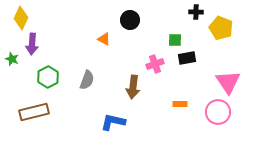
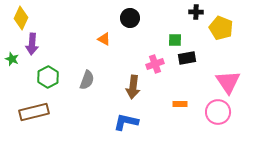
black circle: moved 2 px up
blue L-shape: moved 13 px right
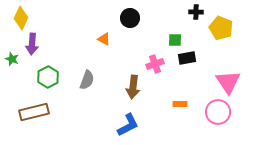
blue L-shape: moved 2 px right, 3 px down; rotated 140 degrees clockwise
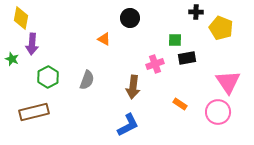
yellow diamond: rotated 15 degrees counterclockwise
orange rectangle: rotated 32 degrees clockwise
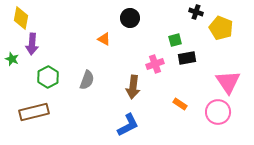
black cross: rotated 16 degrees clockwise
green square: rotated 16 degrees counterclockwise
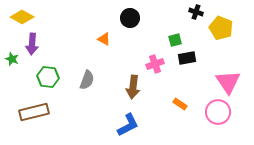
yellow diamond: moved 1 px right, 1 px up; rotated 70 degrees counterclockwise
green hexagon: rotated 25 degrees counterclockwise
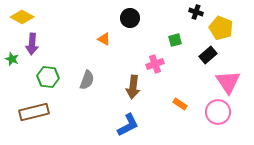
black rectangle: moved 21 px right, 3 px up; rotated 30 degrees counterclockwise
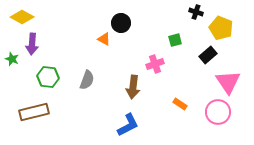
black circle: moved 9 px left, 5 px down
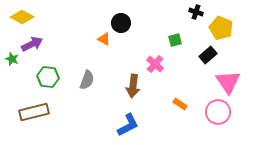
purple arrow: rotated 120 degrees counterclockwise
pink cross: rotated 30 degrees counterclockwise
brown arrow: moved 1 px up
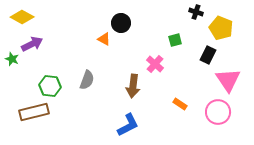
black rectangle: rotated 24 degrees counterclockwise
green hexagon: moved 2 px right, 9 px down
pink triangle: moved 2 px up
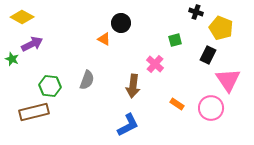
orange rectangle: moved 3 px left
pink circle: moved 7 px left, 4 px up
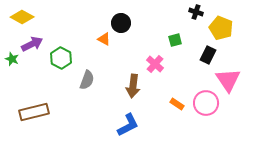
green hexagon: moved 11 px right, 28 px up; rotated 20 degrees clockwise
pink circle: moved 5 px left, 5 px up
